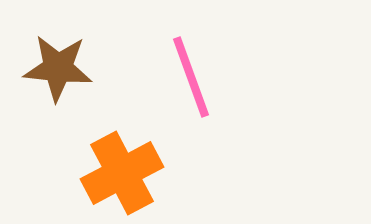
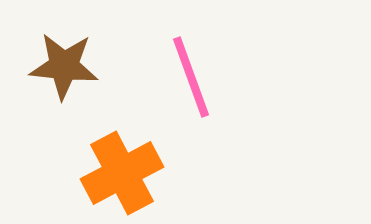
brown star: moved 6 px right, 2 px up
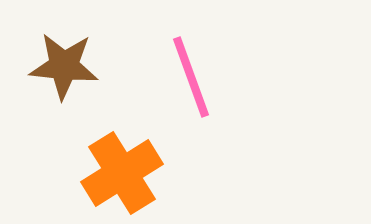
orange cross: rotated 4 degrees counterclockwise
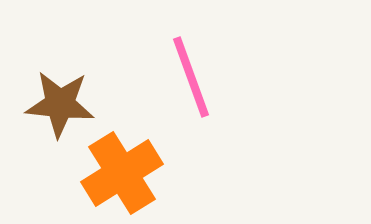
brown star: moved 4 px left, 38 px down
